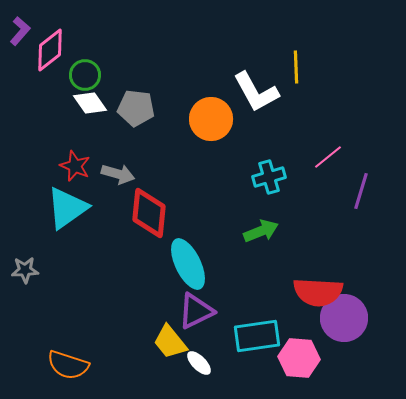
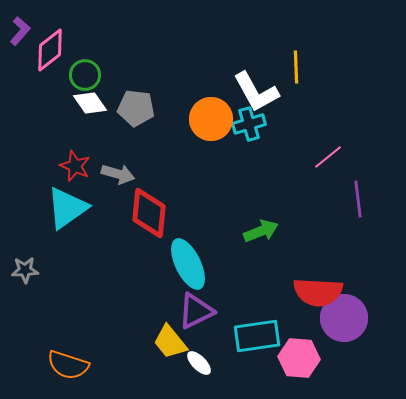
cyan cross: moved 20 px left, 53 px up
purple line: moved 3 px left, 8 px down; rotated 24 degrees counterclockwise
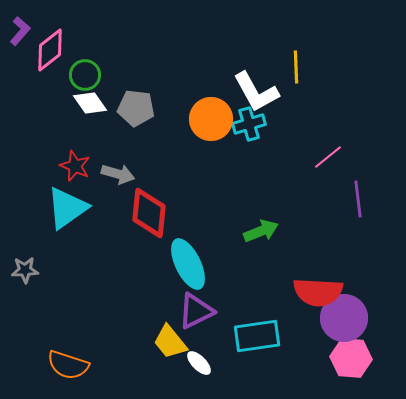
pink hexagon: moved 52 px right
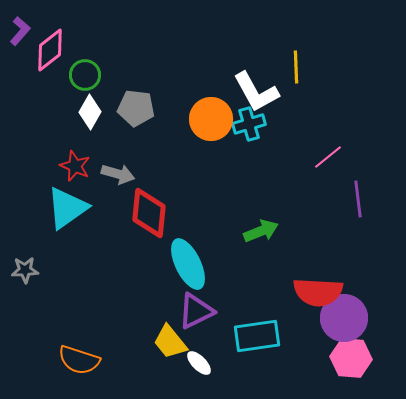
white diamond: moved 9 px down; rotated 64 degrees clockwise
orange semicircle: moved 11 px right, 5 px up
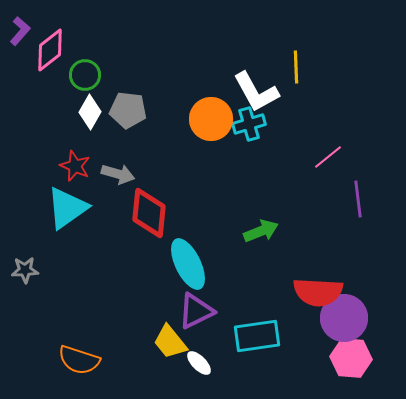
gray pentagon: moved 8 px left, 2 px down
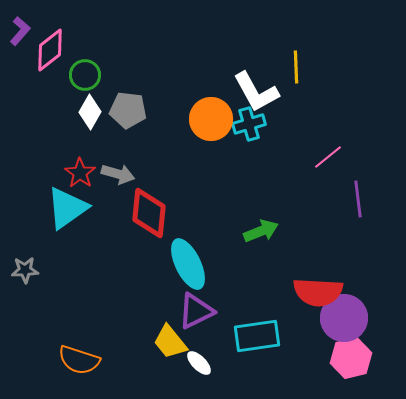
red star: moved 5 px right, 7 px down; rotated 12 degrees clockwise
pink hexagon: rotated 18 degrees counterclockwise
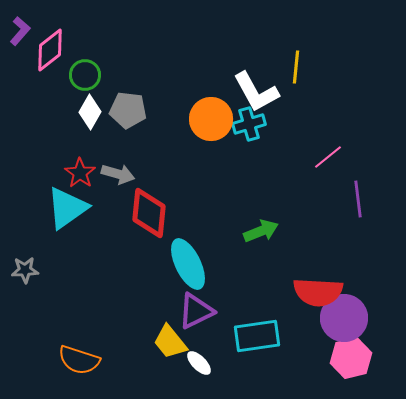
yellow line: rotated 8 degrees clockwise
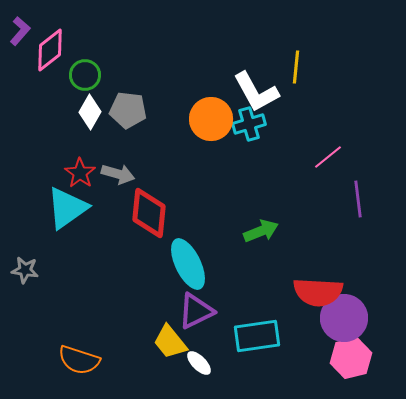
gray star: rotated 12 degrees clockwise
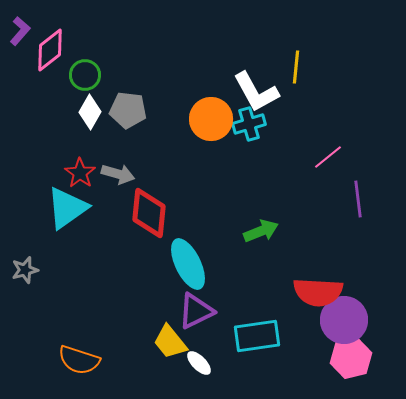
gray star: rotated 24 degrees counterclockwise
purple circle: moved 2 px down
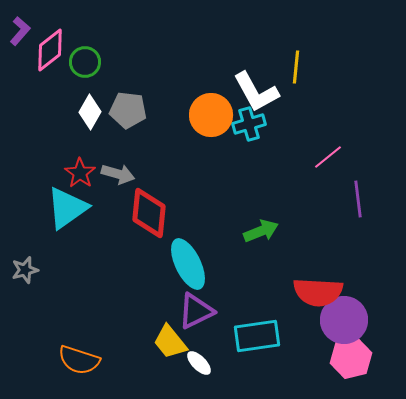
green circle: moved 13 px up
orange circle: moved 4 px up
